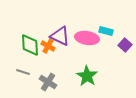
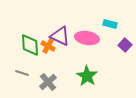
cyan rectangle: moved 4 px right, 7 px up
gray line: moved 1 px left, 1 px down
gray cross: rotated 18 degrees clockwise
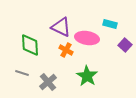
purple triangle: moved 1 px right, 9 px up
orange cross: moved 18 px right, 4 px down
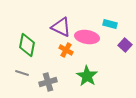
pink ellipse: moved 1 px up
green diamond: moved 3 px left; rotated 15 degrees clockwise
gray cross: rotated 24 degrees clockwise
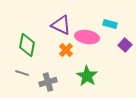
purple triangle: moved 2 px up
orange cross: rotated 16 degrees clockwise
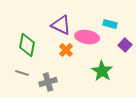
green star: moved 15 px right, 5 px up
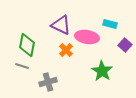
gray line: moved 7 px up
